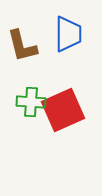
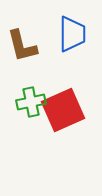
blue trapezoid: moved 4 px right
green cross: rotated 16 degrees counterclockwise
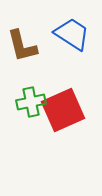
blue trapezoid: rotated 57 degrees counterclockwise
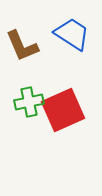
brown L-shape: rotated 9 degrees counterclockwise
green cross: moved 2 px left
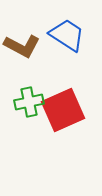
blue trapezoid: moved 5 px left, 1 px down
brown L-shape: rotated 39 degrees counterclockwise
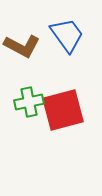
blue trapezoid: rotated 21 degrees clockwise
red square: rotated 9 degrees clockwise
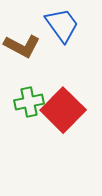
blue trapezoid: moved 5 px left, 10 px up
red square: rotated 30 degrees counterclockwise
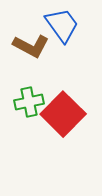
brown L-shape: moved 9 px right
red square: moved 4 px down
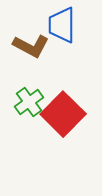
blue trapezoid: rotated 144 degrees counterclockwise
green cross: rotated 24 degrees counterclockwise
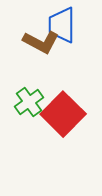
brown L-shape: moved 10 px right, 4 px up
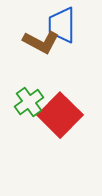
red square: moved 3 px left, 1 px down
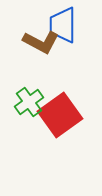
blue trapezoid: moved 1 px right
red square: rotated 9 degrees clockwise
